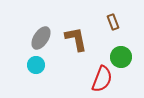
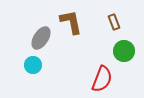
brown rectangle: moved 1 px right
brown L-shape: moved 5 px left, 17 px up
green circle: moved 3 px right, 6 px up
cyan circle: moved 3 px left
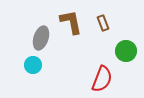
brown rectangle: moved 11 px left, 1 px down
gray ellipse: rotated 15 degrees counterclockwise
green circle: moved 2 px right
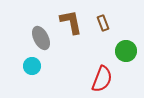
gray ellipse: rotated 45 degrees counterclockwise
cyan circle: moved 1 px left, 1 px down
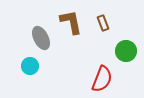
cyan circle: moved 2 px left
